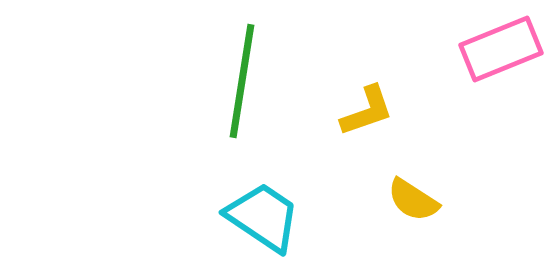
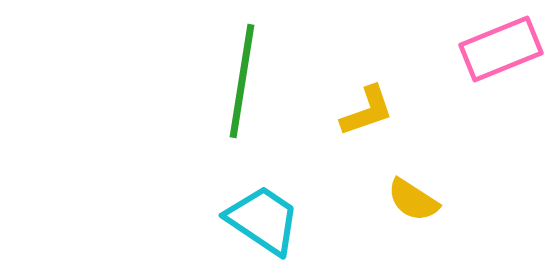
cyan trapezoid: moved 3 px down
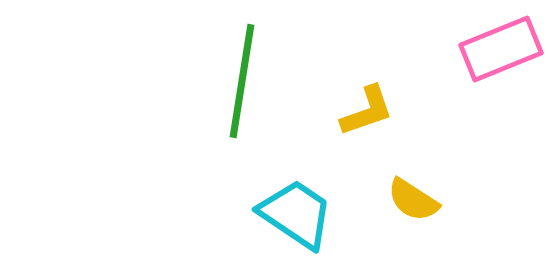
cyan trapezoid: moved 33 px right, 6 px up
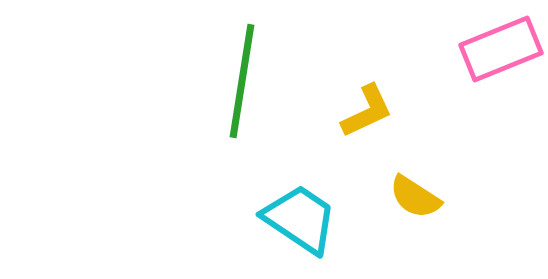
yellow L-shape: rotated 6 degrees counterclockwise
yellow semicircle: moved 2 px right, 3 px up
cyan trapezoid: moved 4 px right, 5 px down
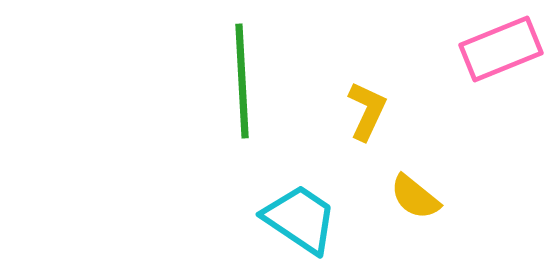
green line: rotated 12 degrees counterclockwise
yellow L-shape: rotated 40 degrees counterclockwise
yellow semicircle: rotated 6 degrees clockwise
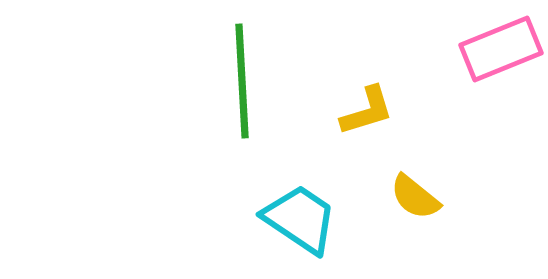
yellow L-shape: rotated 48 degrees clockwise
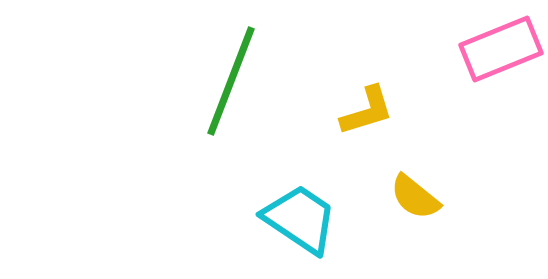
green line: moved 11 px left; rotated 24 degrees clockwise
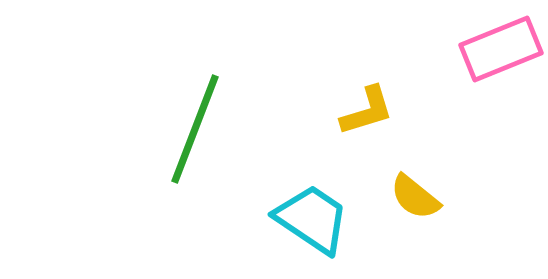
green line: moved 36 px left, 48 px down
cyan trapezoid: moved 12 px right
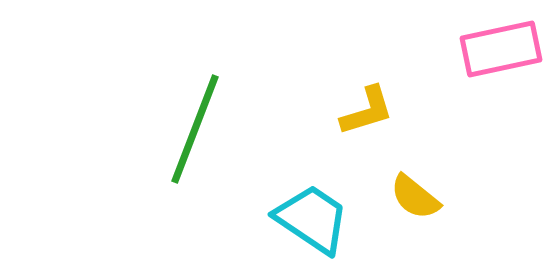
pink rectangle: rotated 10 degrees clockwise
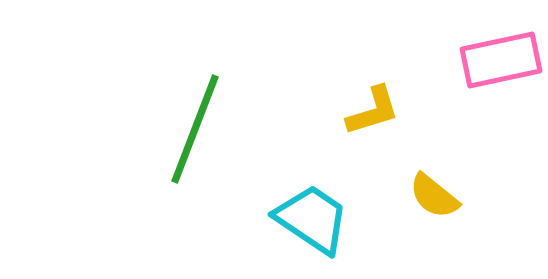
pink rectangle: moved 11 px down
yellow L-shape: moved 6 px right
yellow semicircle: moved 19 px right, 1 px up
